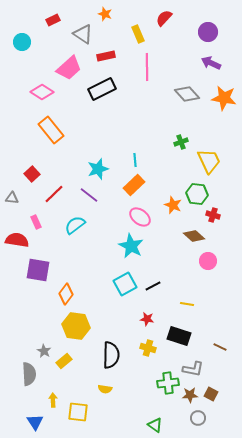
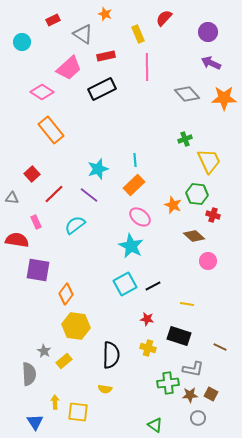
orange star at (224, 98): rotated 10 degrees counterclockwise
green cross at (181, 142): moved 4 px right, 3 px up
yellow arrow at (53, 400): moved 2 px right, 2 px down
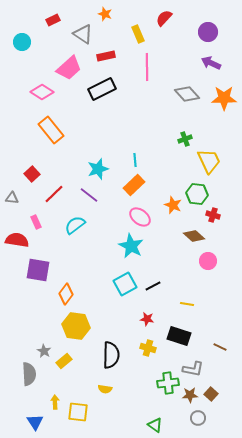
brown square at (211, 394): rotated 16 degrees clockwise
